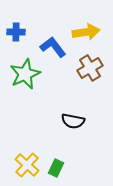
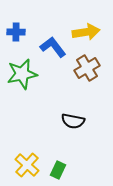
brown cross: moved 3 px left
green star: moved 3 px left; rotated 12 degrees clockwise
green rectangle: moved 2 px right, 2 px down
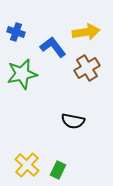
blue cross: rotated 18 degrees clockwise
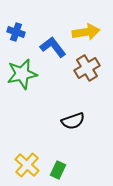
black semicircle: rotated 30 degrees counterclockwise
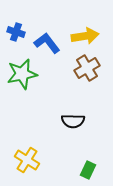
yellow arrow: moved 1 px left, 4 px down
blue L-shape: moved 6 px left, 4 px up
black semicircle: rotated 20 degrees clockwise
yellow cross: moved 5 px up; rotated 10 degrees counterclockwise
green rectangle: moved 30 px right
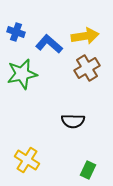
blue L-shape: moved 2 px right, 1 px down; rotated 12 degrees counterclockwise
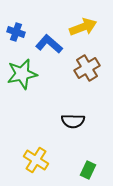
yellow arrow: moved 2 px left, 9 px up; rotated 12 degrees counterclockwise
yellow cross: moved 9 px right
